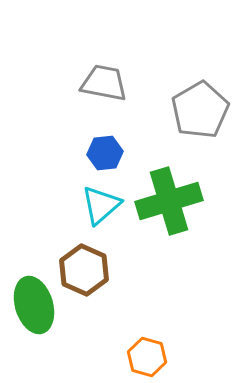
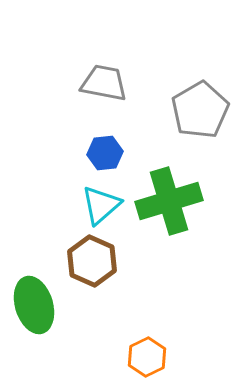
brown hexagon: moved 8 px right, 9 px up
orange hexagon: rotated 18 degrees clockwise
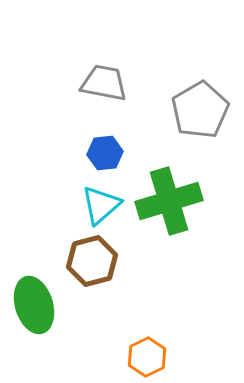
brown hexagon: rotated 21 degrees clockwise
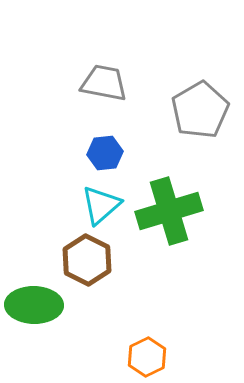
green cross: moved 10 px down
brown hexagon: moved 5 px left, 1 px up; rotated 18 degrees counterclockwise
green ellipse: rotated 72 degrees counterclockwise
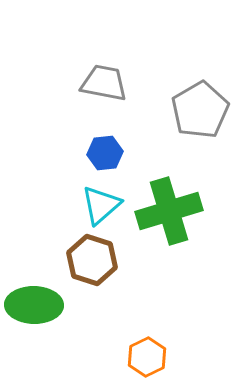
brown hexagon: moved 5 px right; rotated 9 degrees counterclockwise
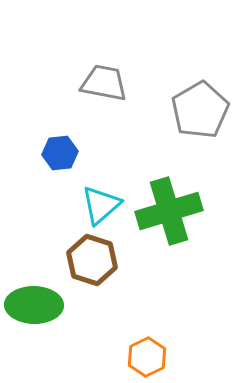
blue hexagon: moved 45 px left
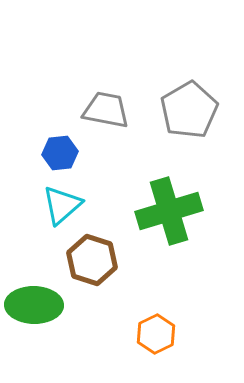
gray trapezoid: moved 2 px right, 27 px down
gray pentagon: moved 11 px left
cyan triangle: moved 39 px left
orange hexagon: moved 9 px right, 23 px up
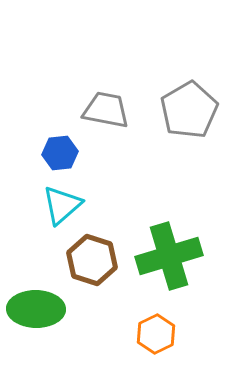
green cross: moved 45 px down
green ellipse: moved 2 px right, 4 px down
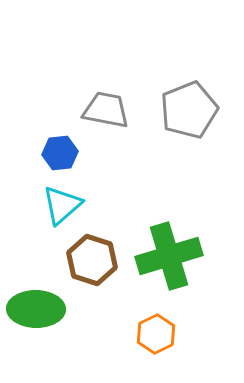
gray pentagon: rotated 8 degrees clockwise
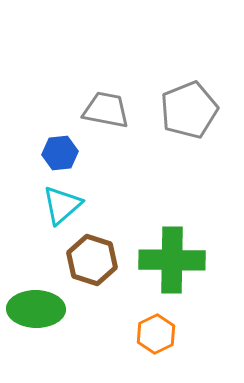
green cross: moved 3 px right, 4 px down; rotated 18 degrees clockwise
